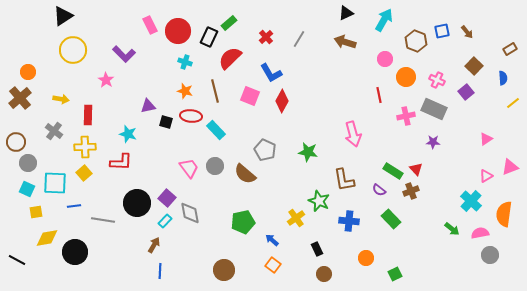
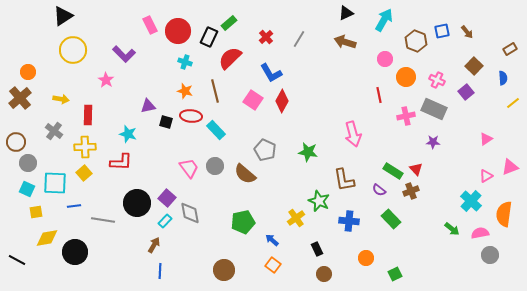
pink square at (250, 96): moved 3 px right, 4 px down; rotated 12 degrees clockwise
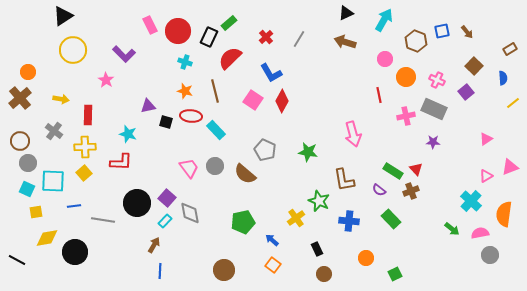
brown circle at (16, 142): moved 4 px right, 1 px up
cyan square at (55, 183): moved 2 px left, 2 px up
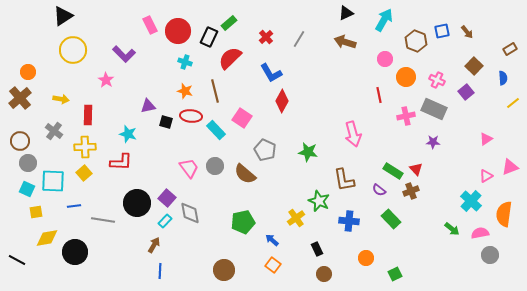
pink square at (253, 100): moved 11 px left, 18 px down
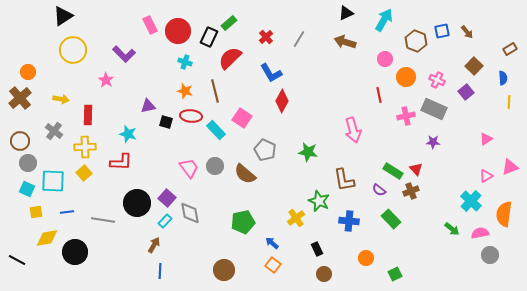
yellow line at (513, 103): moved 4 px left, 1 px up; rotated 48 degrees counterclockwise
pink arrow at (353, 134): moved 4 px up
blue line at (74, 206): moved 7 px left, 6 px down
blue arrow at (272, 240): moved 3 px down
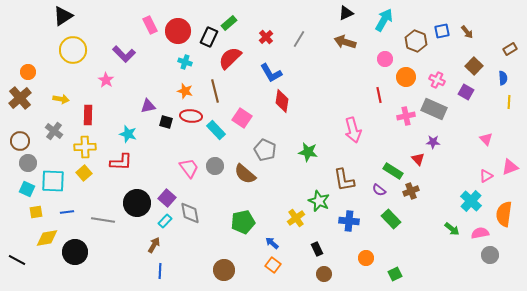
purple square at (466, 92): rotated 21 degrees counterclockwise
red diamond at (282, 101): rotated 20 degrees counterclockwise
pink triangle at (486, 139): rotated 40 degrees counterclockwise
red triangle at (416, 169): moved 2 px right, 10 px up
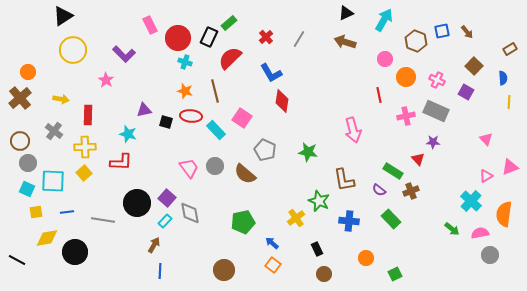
red circle at (178, 31): moved 7 px down
purple triangle at (148, 106): moved 4 px left, 4 px down
gray rectangle at (434, 109): moved 2 px right, 2 px down
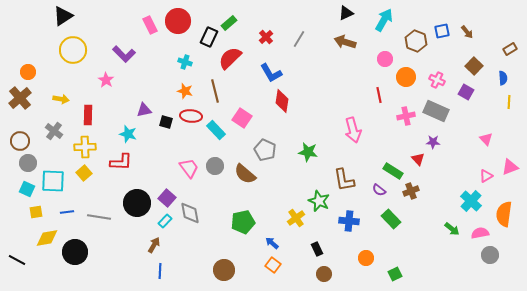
red circle at (178, 38): moved 17 px up
gray line at (103, 220): moved 4 px left, 3 px up
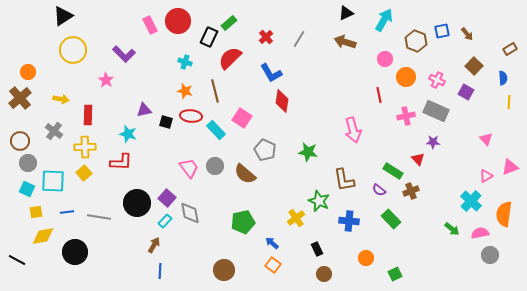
brown arrow at (467, 32): moved 2 px down
yellow diamond at (47, 238): moved 4 px left, 2 px up
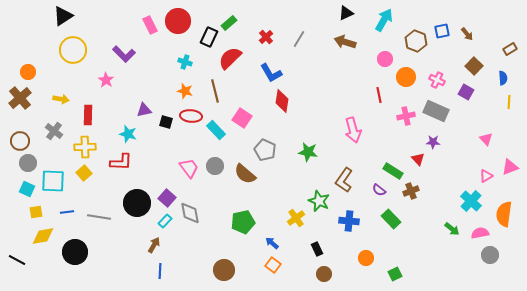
brown L-shape at (344, 180): rotated 45 degrees clockwise
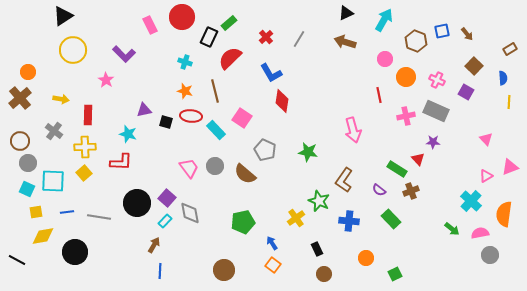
red circle at (178, 21): moved 4 px right, 4 px up
green rectangle at (393, 171): moved 4 px right, 2 px up
blue arrow at (272, 243): rotated 16 degrees clockwise
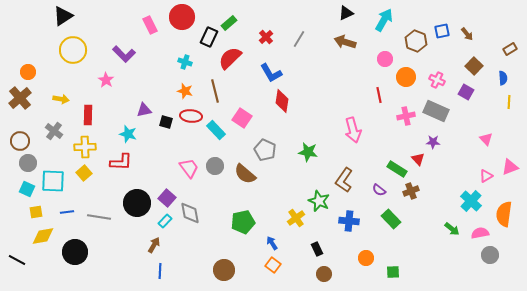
green square at (395, 274): moved 2 px left, 2 px up; rotated 24 degrees clockwise
